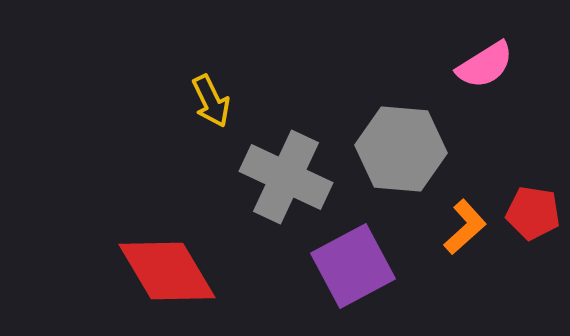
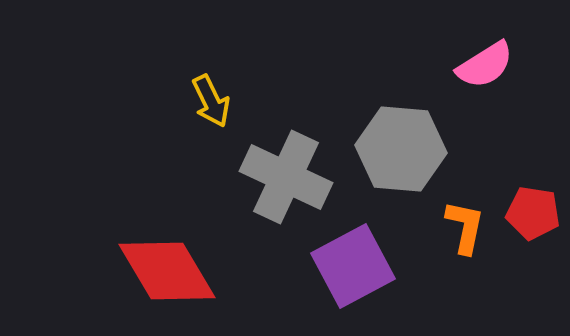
orange L-shape: rotated 36 degrees counterclockwise
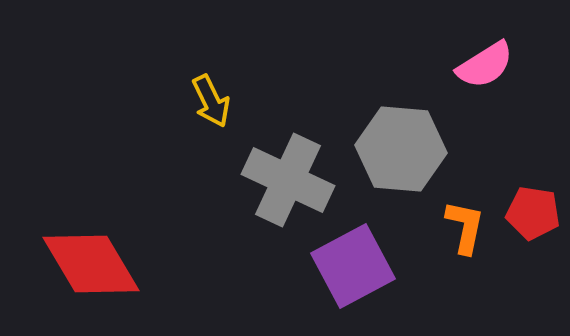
gray cross: moved 2 px right, 3 px down
red diamond: moved 76 px left, 7 px up
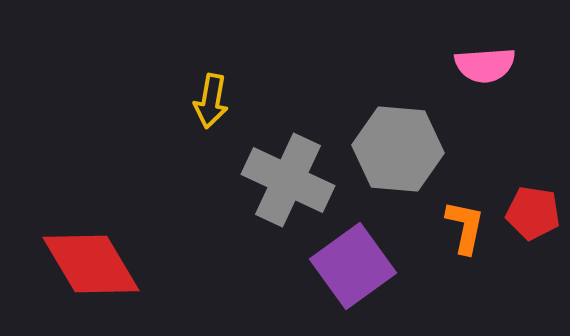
pink semicircle: rotated 28 degrees clockwise
yellow arrow: rotated 36 degrees clockwise
gray hexagon: moved 3 px left
purple square: rotated 8 degrees counterclockwise
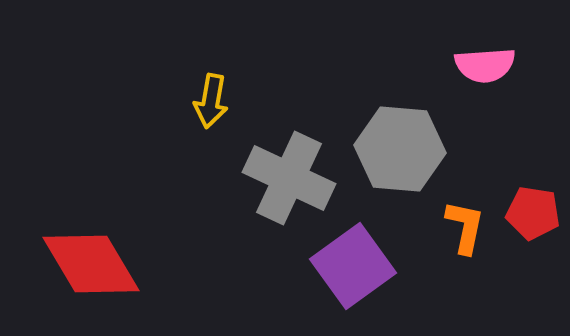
gray hexagon: moved 2 px right
gray cross: moved 1 px right, 2 px up
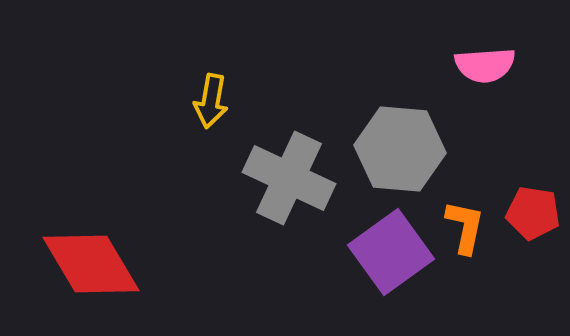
purple square: moved 38 px right, 14 px up
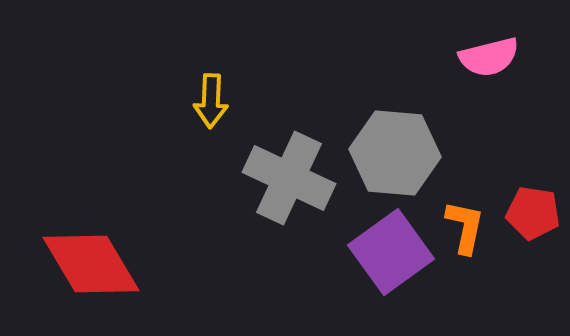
pink semicircle: moved 4 px right, 8 px up; rotated 10 degrees counterclockwise
yellow arrow: rotated 8 degrees counterclockwise
gray hexagon: moved 5 px left, 4 px down
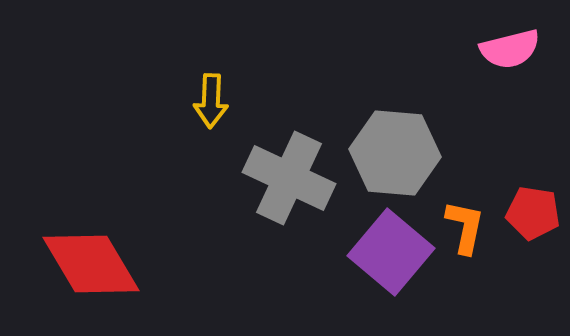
pink semicircle: moved 21 px right, 8 px up
purple square: rotated 14 degrees counterclockwise
